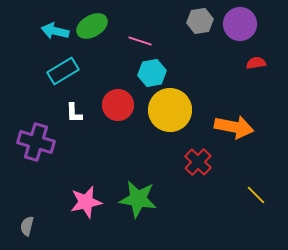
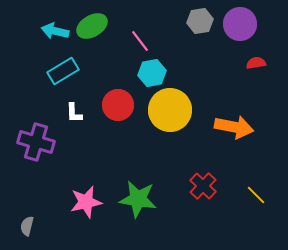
pink line: rotated 35 degrees clockwise
red cross: moved 5 px right, 24 px down
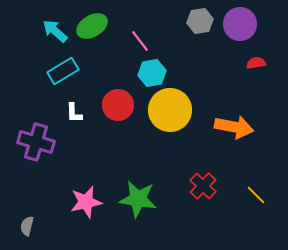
cyan arrow: rotated 28 degrees clockwise
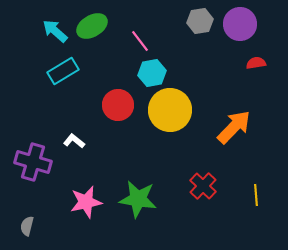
white L-shape: moved 28 px down; rotated 130 degrees clockwise
orange arrow: rotated 57 degrees counterclockwise
purple cross: moved 3 px left, 20 px down
yellow line: rotated 40 degrees clockwise
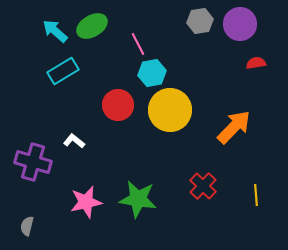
pink line: moved 2 px left, 3 px down; rotated 10 degrees clockwise
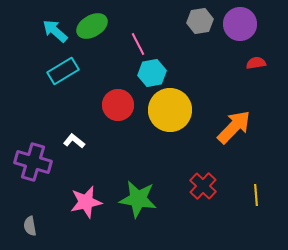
gray semicircle: moved 3 px right; rotated 24 degrees counterclockwise
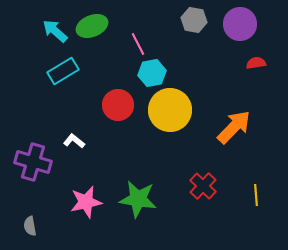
gray hexagon: moved 6 px left, 1 px up; rotated 20 degrees clockwise
green ellipse: rotated 8 degrees clockwise
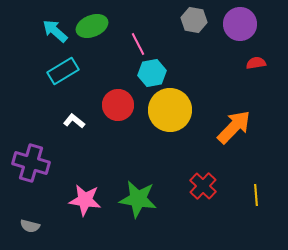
white L-shape: moved 20 px up
purple cross: moved 2 px left, 1 px down
pink star: moved 1 px left, 2 px up; rotated 20 degrees clockwise
gray semicircle: rotated 66 degrees counterclockwise
